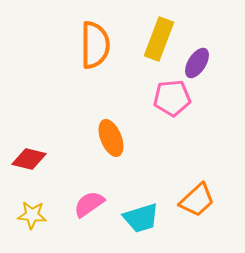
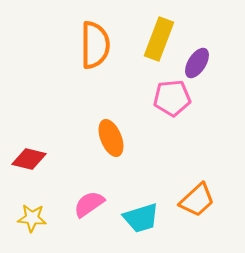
yellow star: moved 3 px down
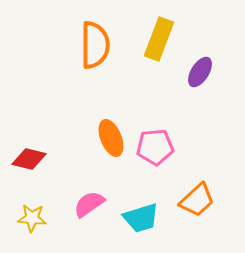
purple ellipse: moved 3 px right, 9 px down
pink pentagon: moved 17 px left, 49 px down
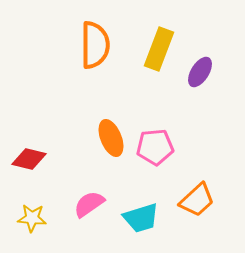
yellow rectangle: moved 10 px down
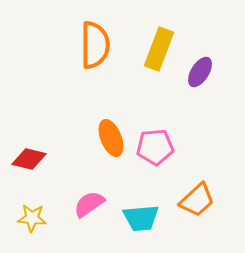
cyan trapezoid: rotated 12 degrees clockwise
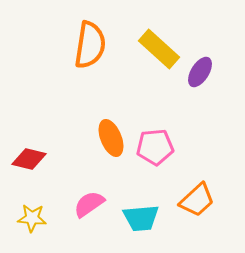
orange semicircle: moved 5 px left; rotated 9 degrees clockwise
yellow rectangle: rotated 69 degrees counterclockwise
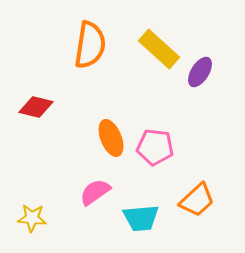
pink pentagon: rotated 12 degrees clockwise
red diamond: moved 7 px right, 52 px up
pink semicircle: moved 6 px right, 12 px up
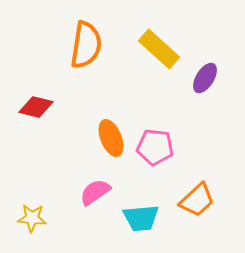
orange semicircle: moved 4 px left
purple ellipse: moved 5 px right, 6 px down
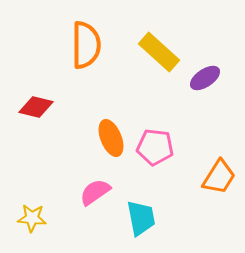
orange semicircle: rotated 9 degrees counterclockwise
yellow rectangle: moved 3 px down
purple ellipse: rotated 24 degrees clockwise
orange trapezoid: moved 22 px right, 23 px up; rotated 15 degrees counterclockwise
cyan trapezoid: rotated 96 degrees counterclockwise
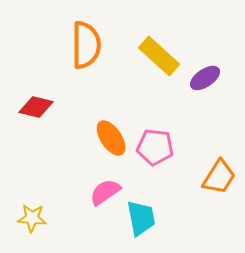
yellow rectangle: moved 4 px down
orange ellipse: rotated 12 degrees counterclockwise
pink semicircle: moved 10 px right
